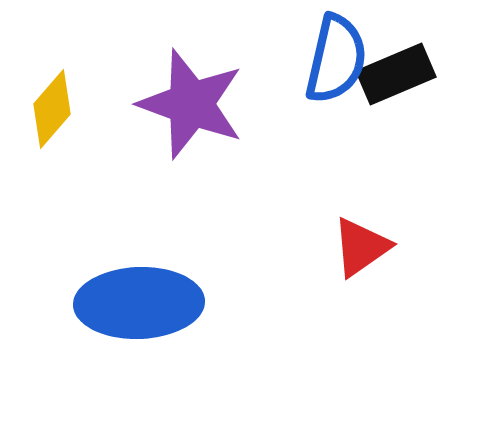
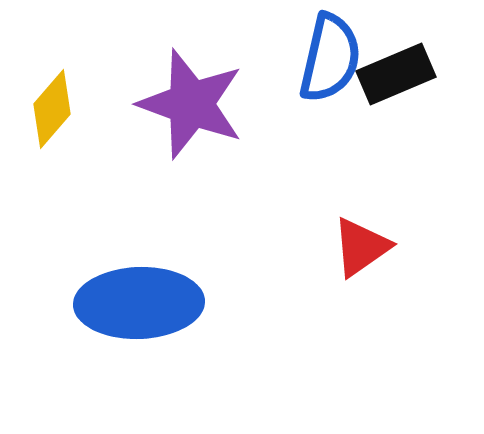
blue semicircle: moved 6 px left, 1 px up
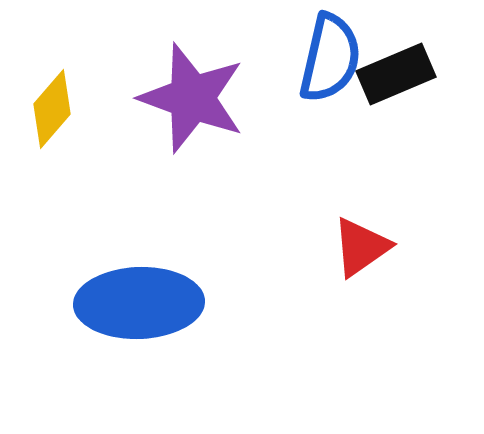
purple star: moved 1 px right, 6 px up
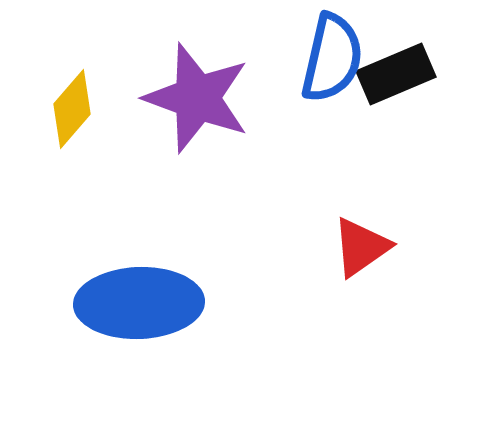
blue semicircle: moved 2 px right
purple star: moved 5 px right
yellow diamond: moved 20 px right
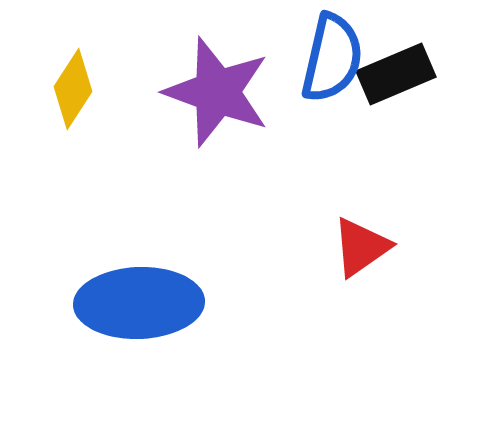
purple star: moved 20 px right, 6 px up
yellow diamond: moved 1 px right, 20 px up; rotated 8 degrees counterclockwise
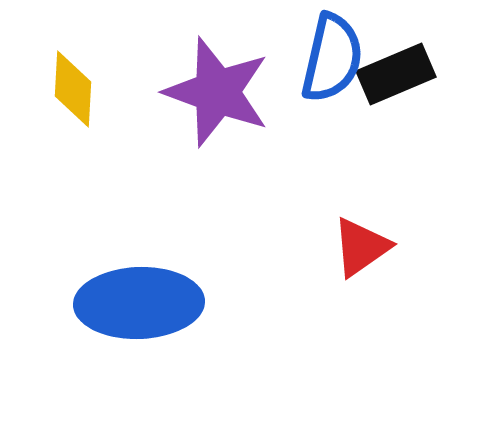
yellow diamond: rotated 30 degrees counterclockwise
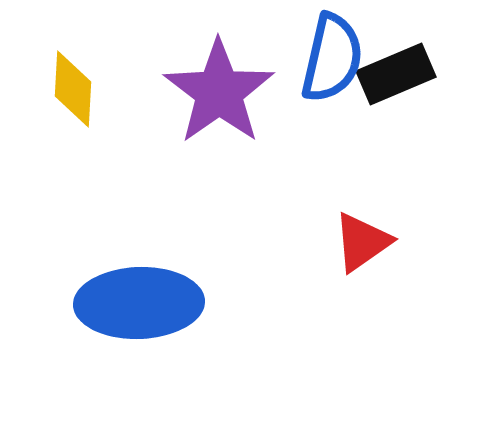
purple star: moved 2 px right; rotated 17 degrees clockwise
red triangle: moved 1 px right, 5 px up
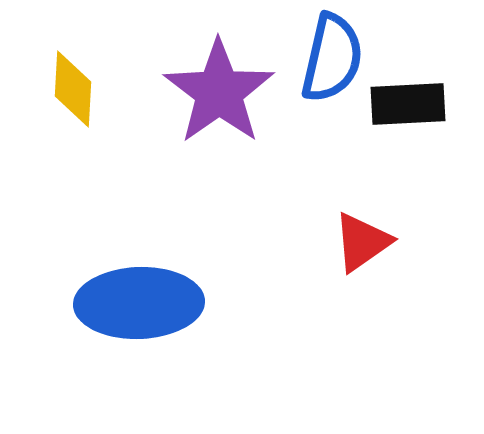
black rectangle: moved 12 px right, 30 px down; rotated 20 degrees clockwise
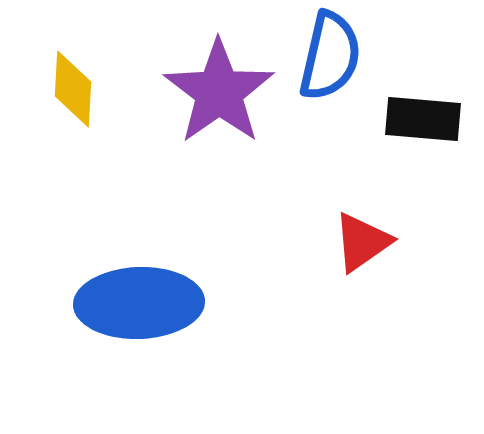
blue semicircle: moved 2 px left, 2 px up
black rectangle: moved 15 px right, 15 px down; rotated 8 degrees clockwise
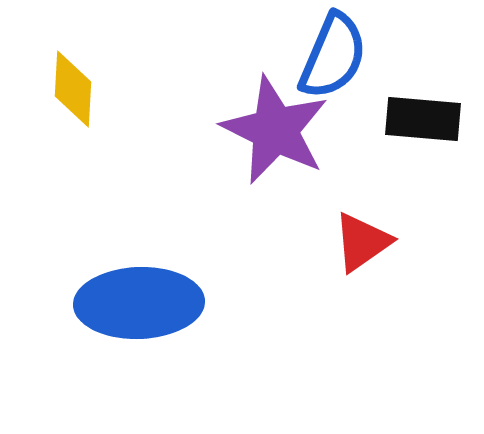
blue semicircle: moved 3 px right; rotated 10 degrees clockwise
purple star: moved 56 px right, 38 px down; rotated 11 degrees counterclockwise
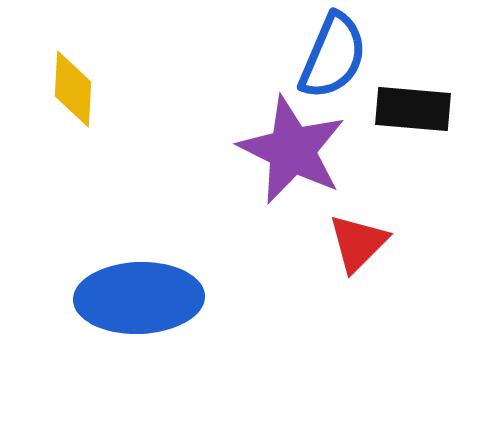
black rectangle: moved 10 px left, 10 px up
purple star: moved 17 px right, 20 px down
red triangle: moved 4 px left, 1 px down; rotated 10 degrees counterclockwise
blue ellipse: moved 5 px up
